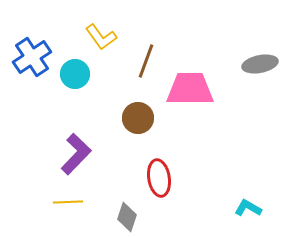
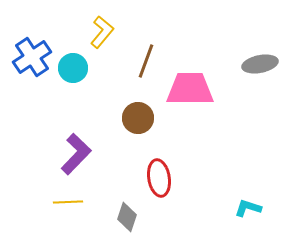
yellow L-shape: moved 1 px right, 5 px up; rotated 104 degrees counterclockwise
cyan circle: moved 2 px left, 6 px up
cyan L-shape: rotated 12 degrees counterclockwise
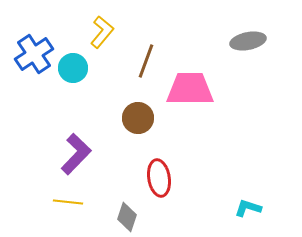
blue cross: moved 2 px right, 3 px up
gray ellipse: moved 12 px left, 23 px up
yellow line: rotated 8 degrees clockwise
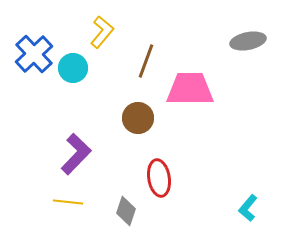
blue cross: rotated 9 degrees counterclockwise
cyan L-shape: rotated 68 degrees counterclockwise
gray diamond: moved 1 px left, 6 px up
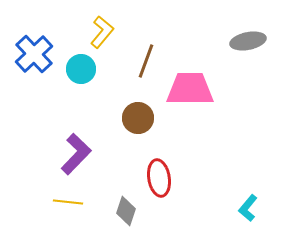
cyan circle: moved 8 px right, 1 px down
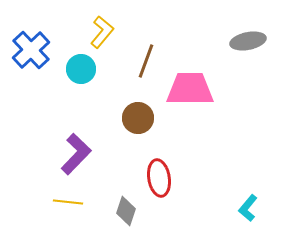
blue cross: moved 3 px left, 4 px up
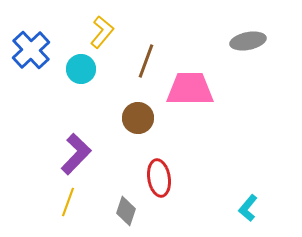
yellow line: rotated 76 degrees counterclockwise
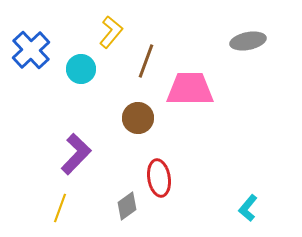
yellow L-shape: moved 9 px right
yellow line: moved 8 px left, 6 px down
gray diamond: moved 1 px right, 5 px up; rotated 36 degrees clockwise
